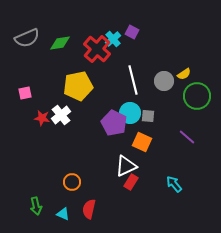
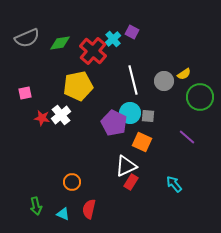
red cross: moved 4 px left, 2 px down
green circle: moved 3 px right, 1 px down
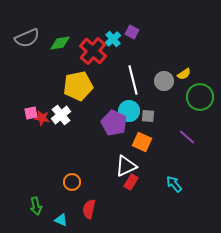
pink square: moved 6 px right, 20 px down
cyan circle: moved 1 px left, 2 px up
cyan triangle: moved 2 px left, 6 px down
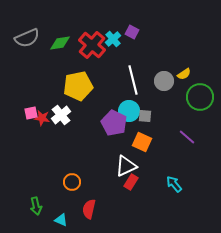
red cross: moved 1 px left, 6 px up
gray square: moved 3 px left
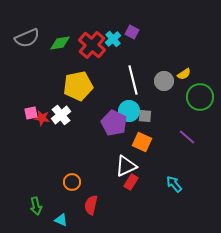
red semicircle: moved 2 px right, 4 px up
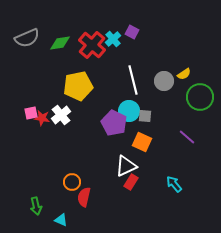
red semicircle: moved 7 px left, 8 px up
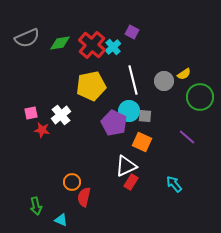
cyan cross: moved 8 px down
yellow pentagon: moved 13 px right
red star: moved 12 px down
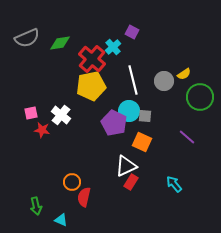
red cross: moved 14 px down
white cross: rotated 12 degrees counterclockwise
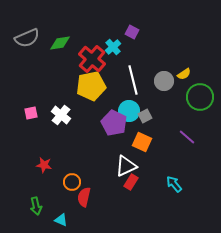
gray square: rotated 32 degrees counterclockwise
red star: moved 2 px right, 35 px down
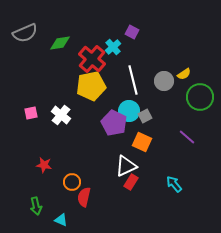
gray semicircle: moved 2 px left, 5 px up
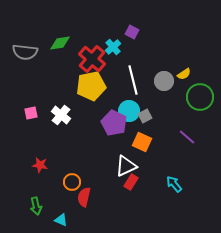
gray semicircle: moved 19 px down; rotated 30 degrees clockwise
red star: moved 4 px left
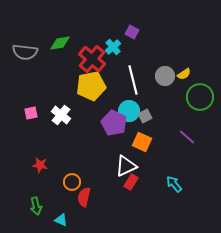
gray circle: moved 1 px right, 5 px up
